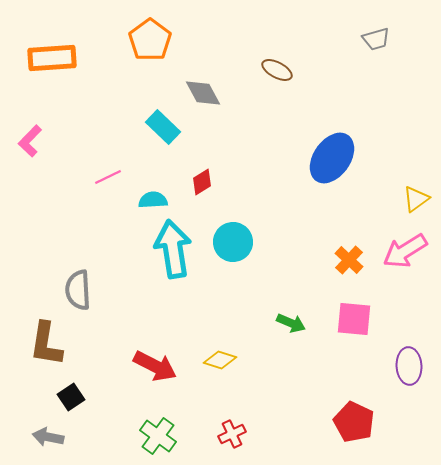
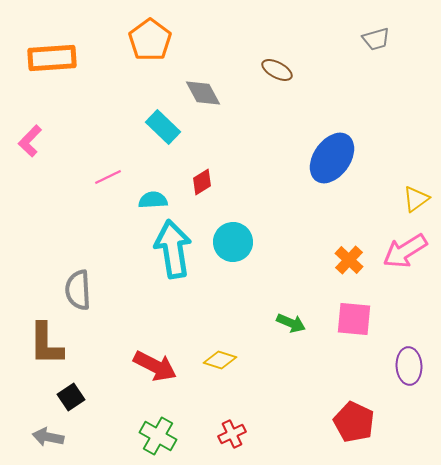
brown L-shape: rotated 9 degrees counterclockwise
green cross: rotated 6 degrees counterclockwise
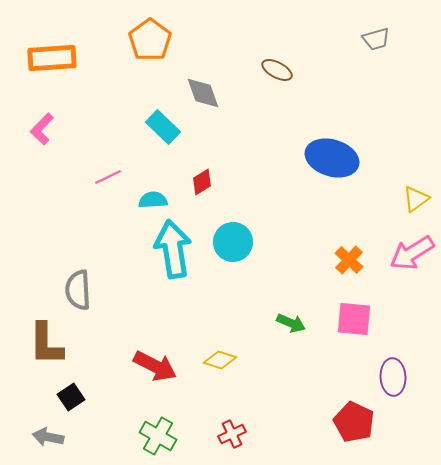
gray diamond: rotated 9 degrees clockwise
pink L-shape: moved 12 px right, 12 px up
blue ellipse: rotated 72 degrees clockwise
pink arrow: moved 7 px right, 2 px down
purple ellipse: moved 16 px left, 11 px down
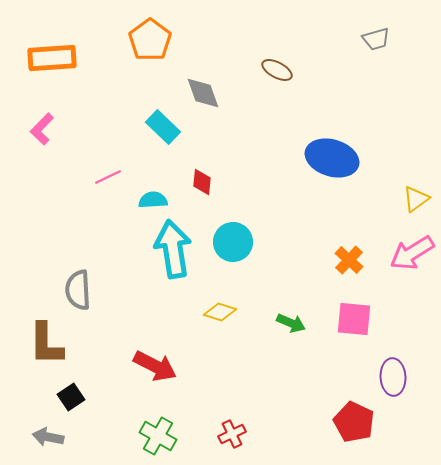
red diamond: rotated 52 degrees counterclockwise
yellow diamond: moved 48 px up
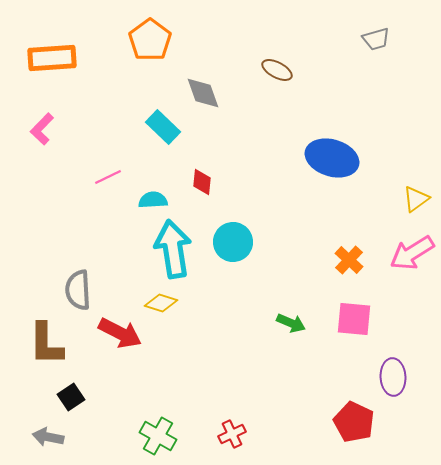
yellow diamond: moved 59 px left, 9 px up
red arrow: moved 35 px left, 33 px up
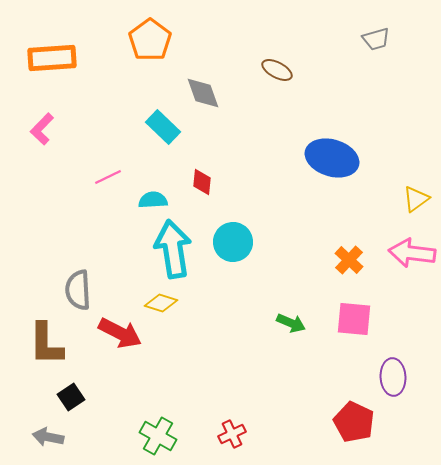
pink arrow: rotated 39 degrees clockwise
